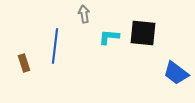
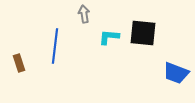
brown rectangle: moved 5 px left
blue trapezoid: rotated 16 degrees counterclockwise
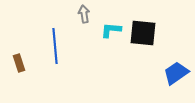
cyan L-shape: moved 2 px right, 7 px up
blue line: rotated 12 degrees counterclockwise
blue trapezoid: rotated 124 degrees clockwise
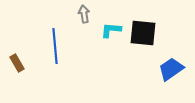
brown rectangle: moved 2 px left; rotated 12 degrees counterclockwise
blue trapezoid: moved 5 px left, 4 px up
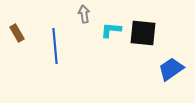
brown rectangle: moved 30 px up
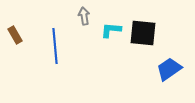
gray arrow: moved 2 px down
brown rectangle: moved 2 px left, 2 px down
blue trapezoid: moved 2 px left
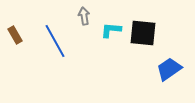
blue line: moved 5 px up; rotated 24 degrees counterclockwise
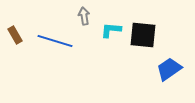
black square: moved 2 px down
blue line: rotated 44 degrees counterclockwise
